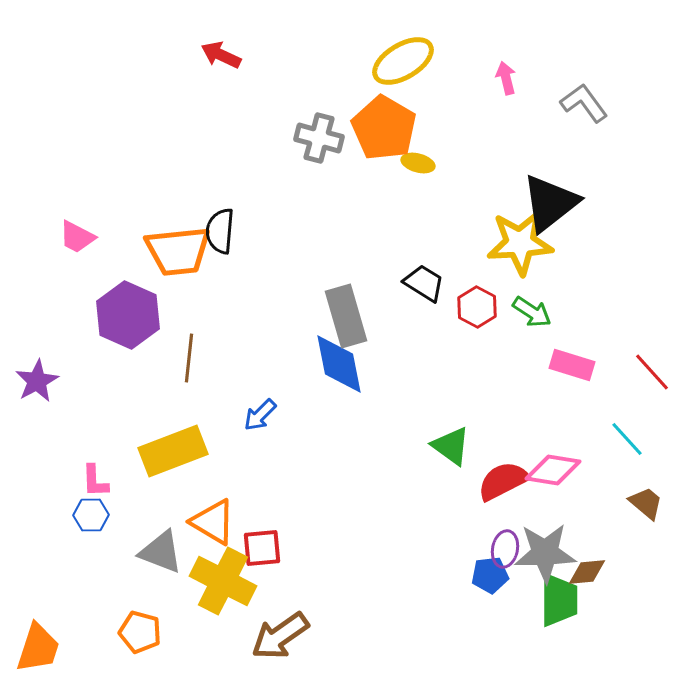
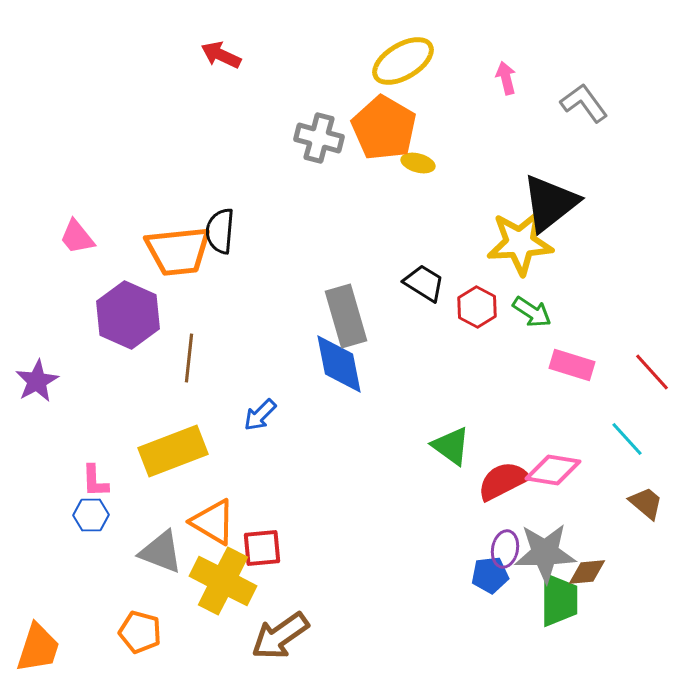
pink trapezoid at (77, 237): rotated 24 degrees clockwise
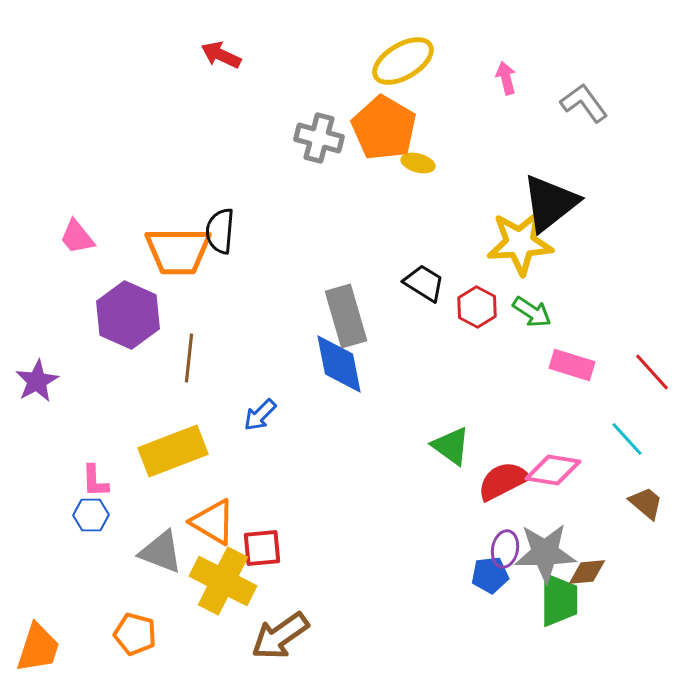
orange trapezoid at (178, 251): rotated 6 degrees clockwise
orange pentagon at (140, 632): moved 5 px left, 2 px down
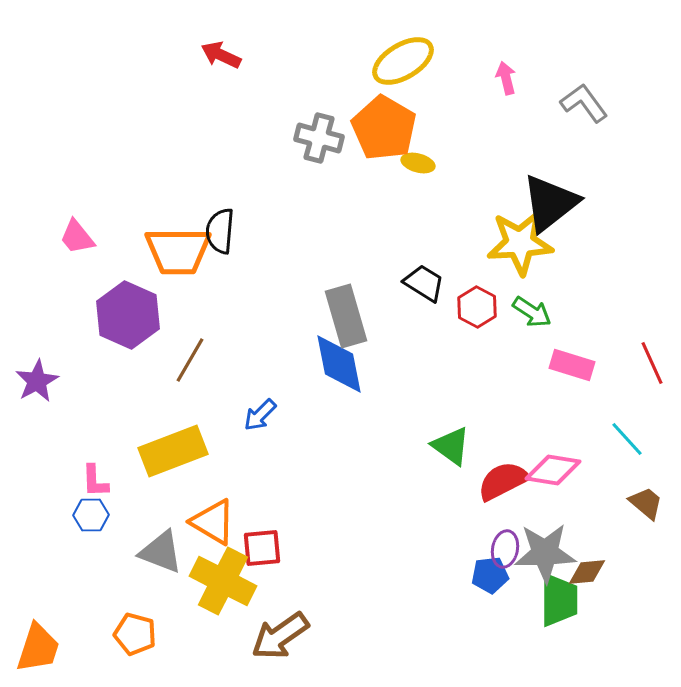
brown line at (189, 358): moved 1 px right, 2 px down; rotated 24 degrees clockwise
red line at (652, 372): moved 9 px up; rotated 18 degrees clockwise
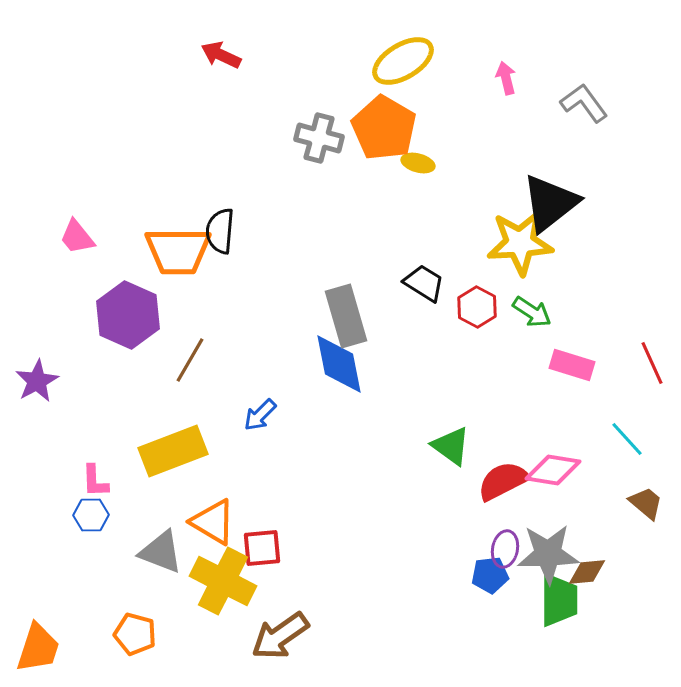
gray star at (545, 553): moved 3 px right, 1 px down
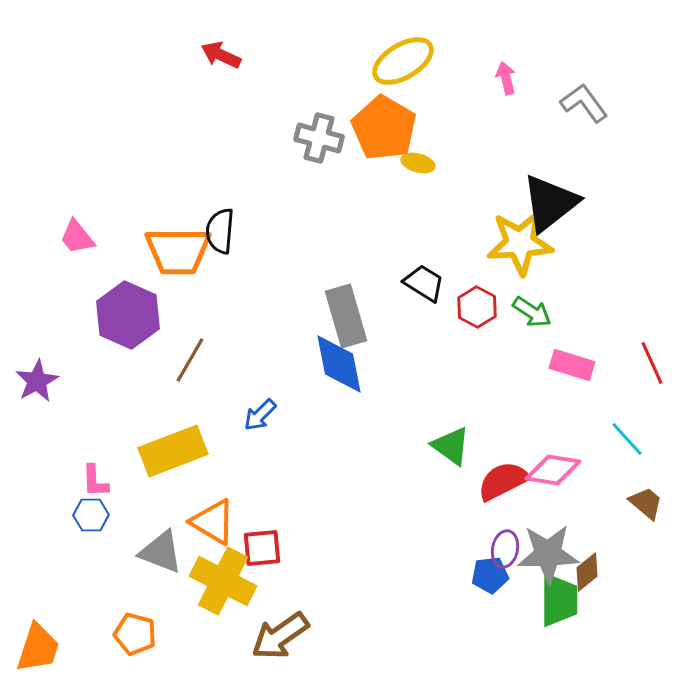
brown diamond at (587, 572): rotated 33 degrees counterclockwise
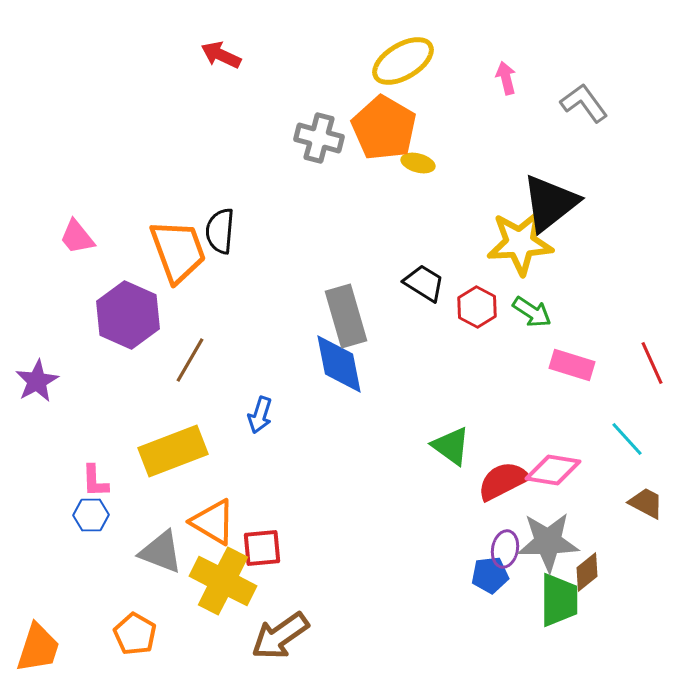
orange trapezoid at (178, 251): rotated 110 degrees counterclockwise
blue arrow at (260, 415): rotated 27 degrees counterclockwise
brown trapezoid at (646, 503): rotated 12 degrees counterclockwise
gray star at (548, 554): moved 12 px up
orange pentagon at (135, 634): rotated 15 degrees clockwise
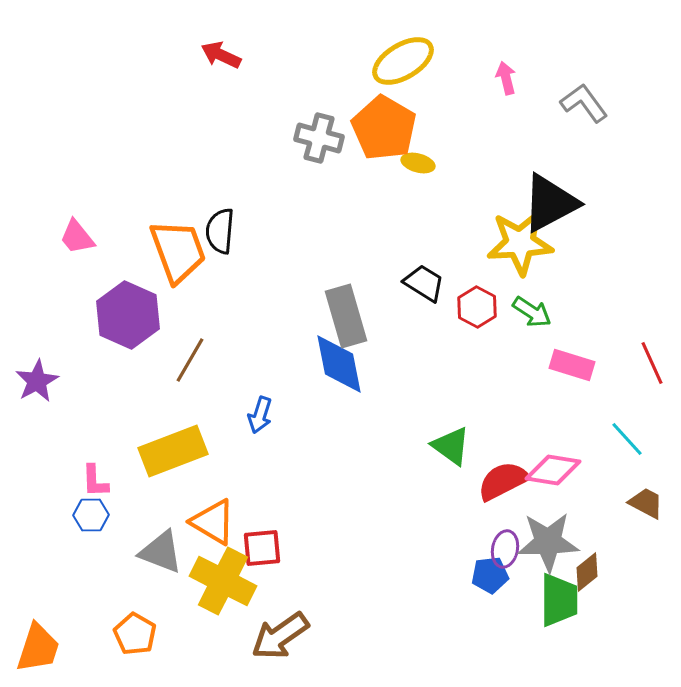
black triangle at (550, 203): rotated 10 degrees clockwise
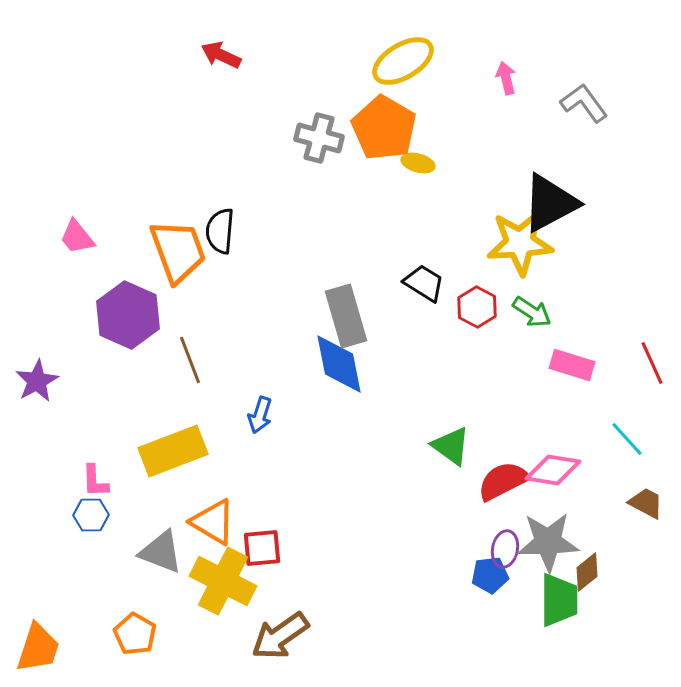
brown line at (190, 360): rotated 51 degrees counterclockwise
